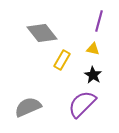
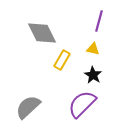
gray diamond: rotated 12 degrees clockwise
gray semicircle: rotated 20 degrees counterclockwise
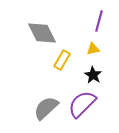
yellow triangle: rotated 24 degrees counterclockwise
gray semicircle: moved 18 px right, 1 px down
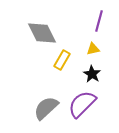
black star: moved 1 px left, 1 px up
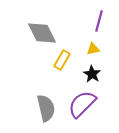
gray semicircle: rotated 120 degrees clockwise
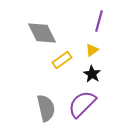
yellow triangle: moved 1 px left, 1 px down; rotated 24 degrees counterclockwise
yellow rectangle: rotated 24 degrees clockwise
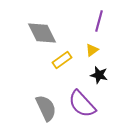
black star: moved 7 px right, 1 px down; rotated 18 degrees counterclockwise
purple semicircle: rotated 88 degrees counterclockwise
gray semicircle: rotated 12 degrees counterclockwise
